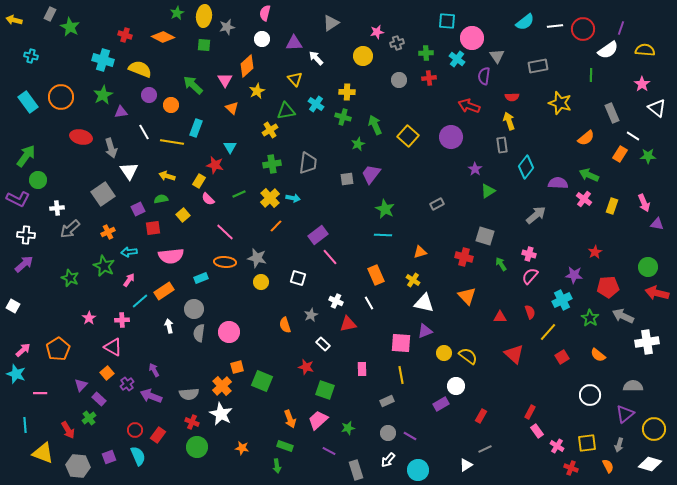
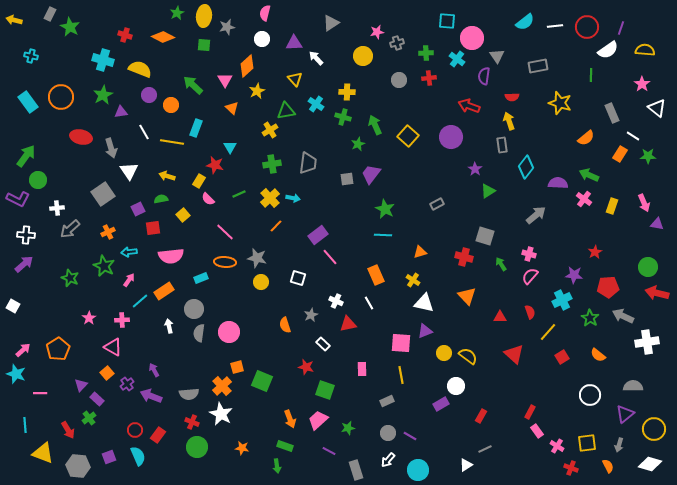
red circle at (583, 29): moved 4 px right, 2 px up
purple rectangle at (99, 399): moved 2 px left
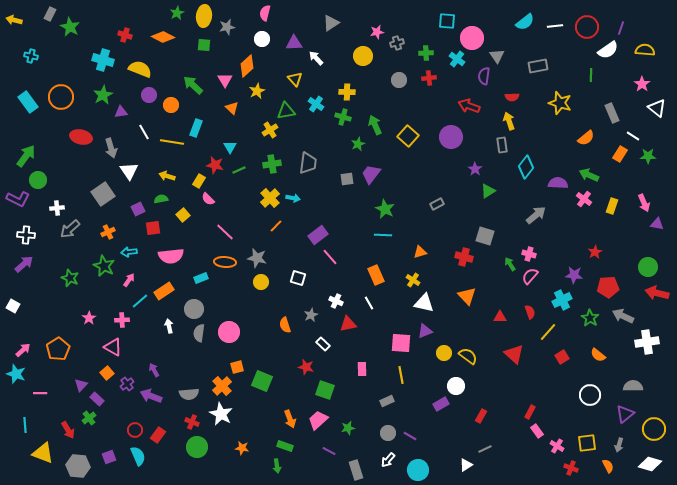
green line at (239, 194): moved 24 px up
green arrow at (501, 264): moved 9 px right
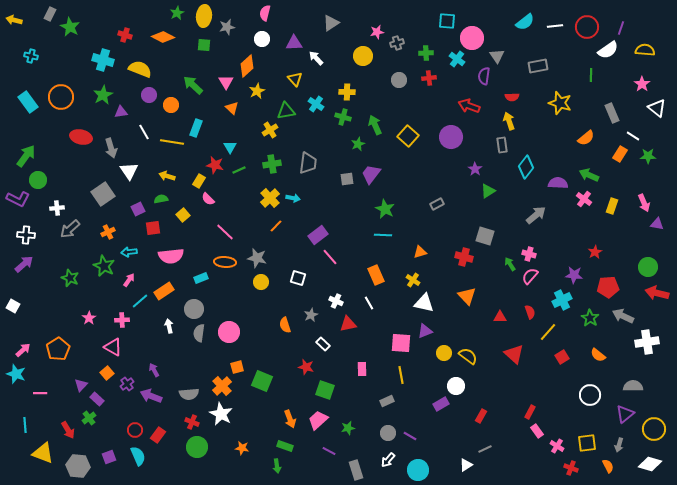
pink triangle at (225, 80): moved 1 px right, 2 px down
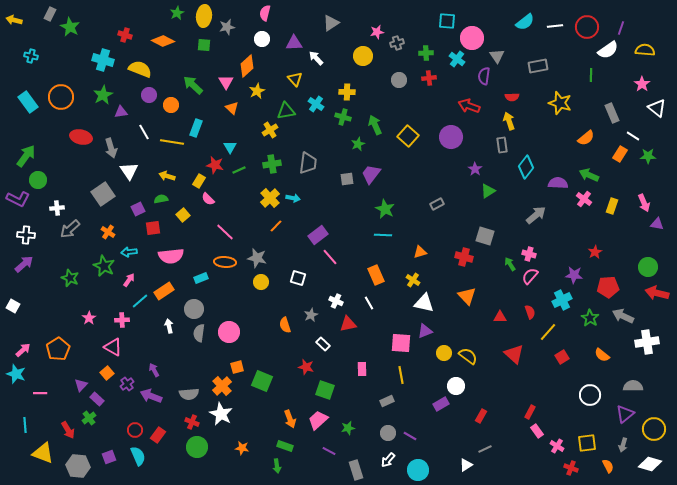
orange diamond at (163, 37): moved 4 px down
orange cross at (108, 232): rotated 32 degrees counterclockwise
orange semicircle at (598, 355): moved 4 px right
gray arrow at (619, 445): moved 4 px right
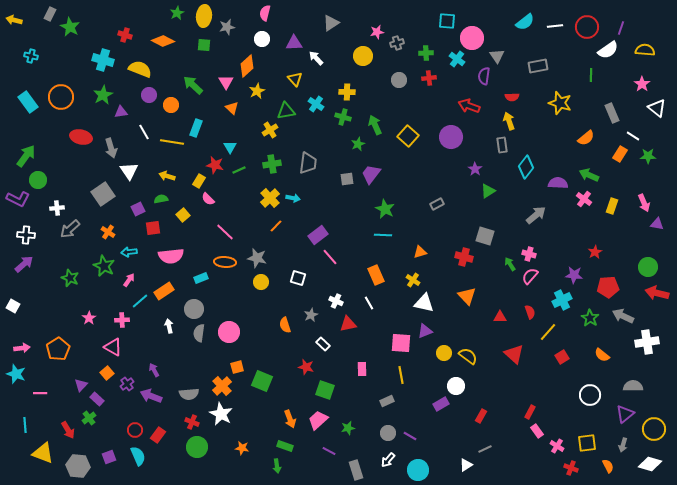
pink arrow at (23, 350): moved 1 px left, 2 px up; rotated 35 degrees clockwise
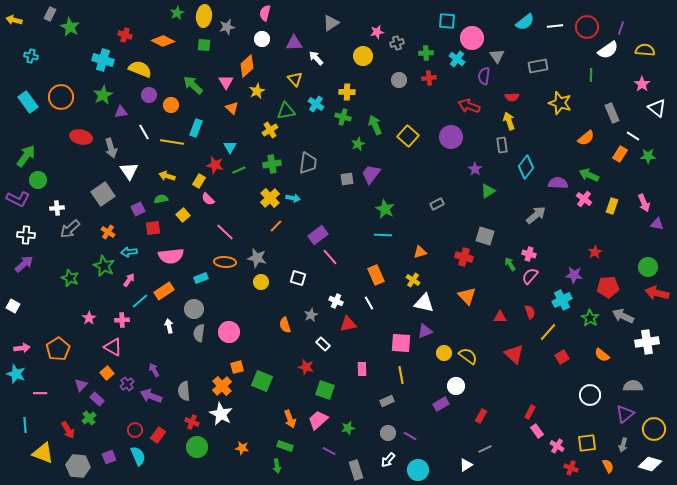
gray semicircle at (189, 394): moved 5 px left, 3 px up; rotated 90 degrees clockwise
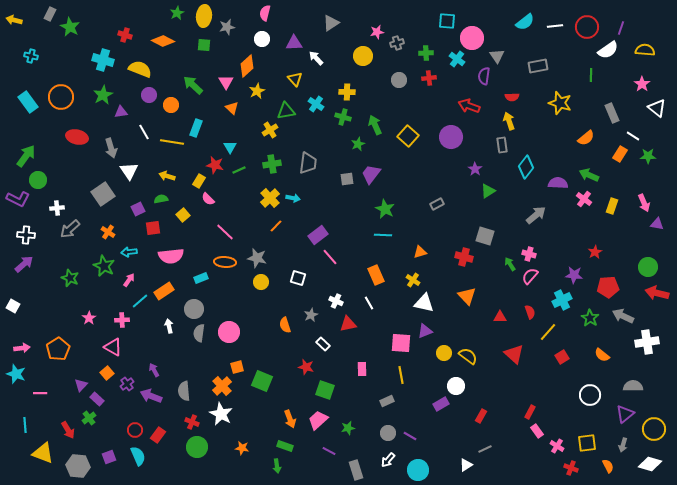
red ellipse at (81, 137): moved 4 px left
